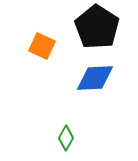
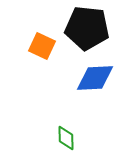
black pentagon: moved 10 px left, 1 px down; rotated 27 degrees counterclockwise
green diamond: rotated 30 degrees counterclockwise
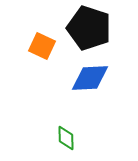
black pentagon: moved 2 px right; rotated 12 degrees clockwise
blue diamond: moved 5 px left
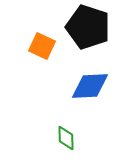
black pentagon: moved 1 px left, 1 px up
blue diamond: moved 8 px down
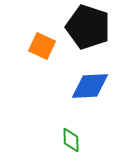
green diamond: moved 5 px right, 2 px down
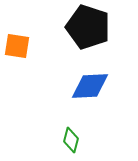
orange square: moved 25 px left; rotated 16 degrees counterclockwise
green diamond: rotated 15 degrees clockwise
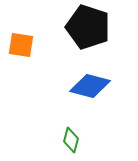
orange square: moved 4 px right, 1 px up
blue diamond: rotated 18 degrees clockwise
